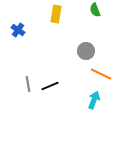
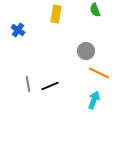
orange line: moved 2 px left, 1 px up
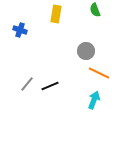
blue cross: moved 2 px right; rotated 16 degrees counterclockwise
gray line: moved 1 px left; rotated 49 degrees clockwise
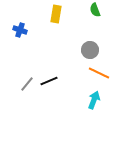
gray circle: moved 4 px right, 1 px up
black line: moved 1 px left, 5 px up
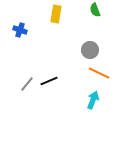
cyan arrow: moved 1 px left
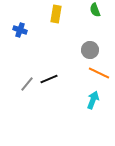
black line: moved 2 px up
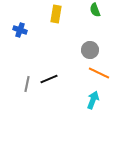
gray line: rotated 28 degrees counterclockwise
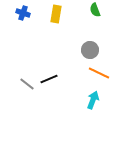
blue cross: moved 3 px right, 17 px up
gray line: rotated 63 degrees counterclockwise
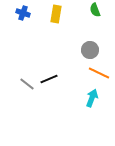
cyan arrow: moved 1 px left, 2 px up
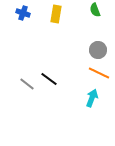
gray circle: moved 8 px right
black line: rotated 60 degrees clockwise
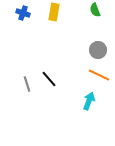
yellow rectangle: moved 2 px left, 2 px up
orange line: moved 2 px down
black line: rotated 12 degrees clockwise
gray line: rotated 35 degrees clockwise
cyan arrow: moved 3 px left, 3 px down
